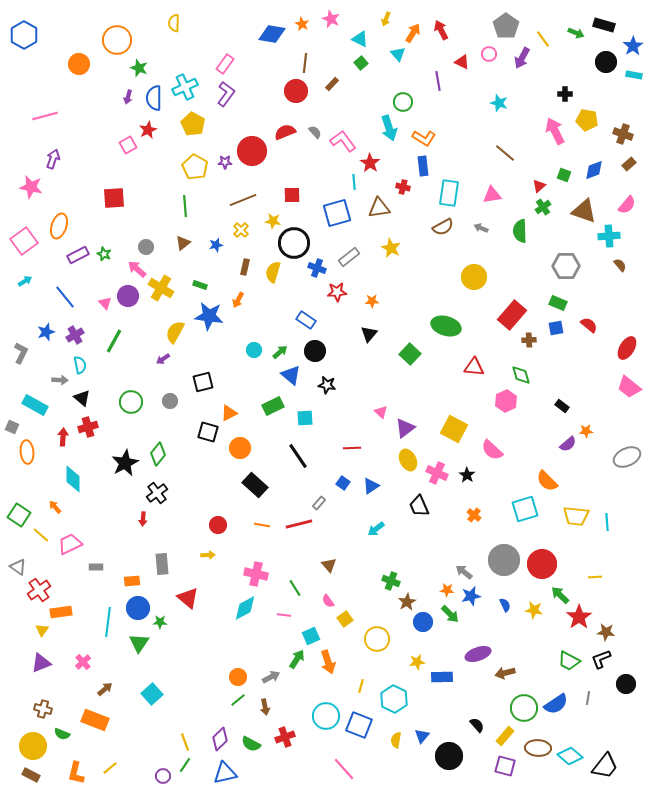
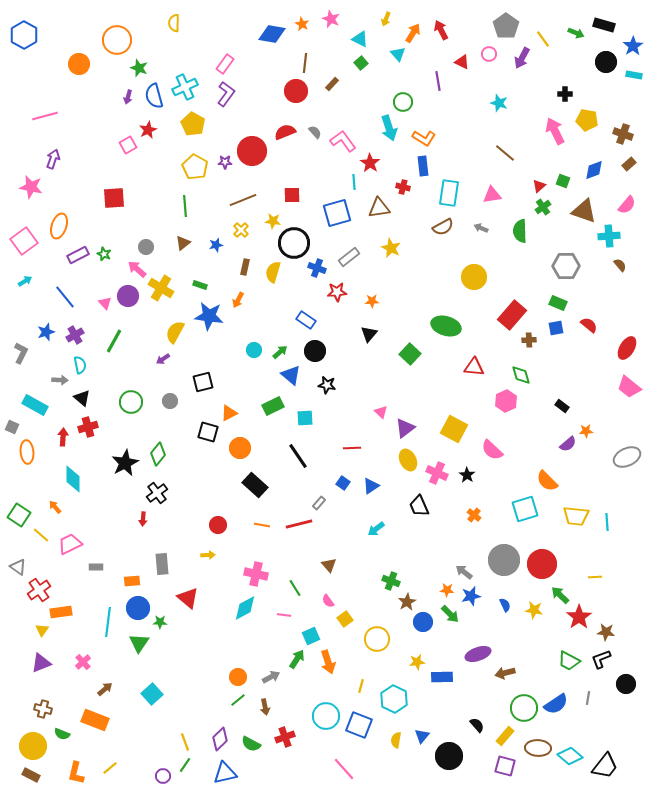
blue semicircle at (154, 98): moved 2 px up; rotated 15 degrees counterclockwise
green square at (564, 175): moved 1 px left, 6 px down
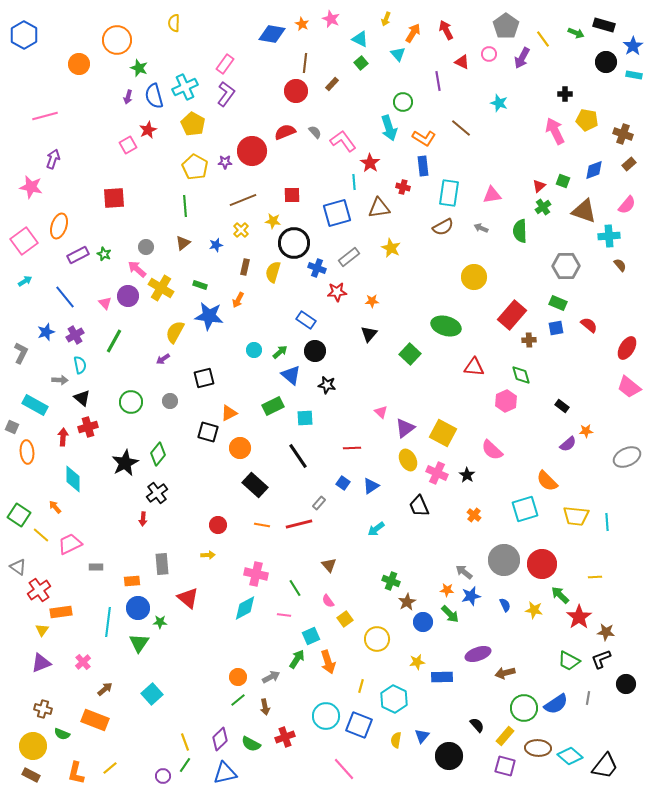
red arrow at (441, 30): moved 5 px right
brown line at (505, 153): moved 44 px left, 25 px up
black square at (203, 382): moved 1 px right, 4 px up
yellow square at (454, 429): moved 11 px left, 4 px down
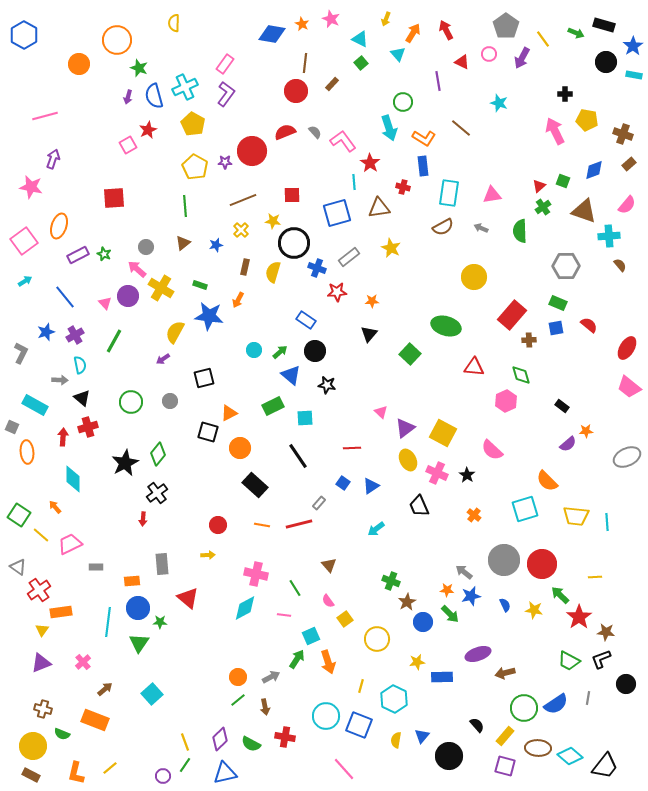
red cross at (285, 737): rotated 30 degrees clockwise
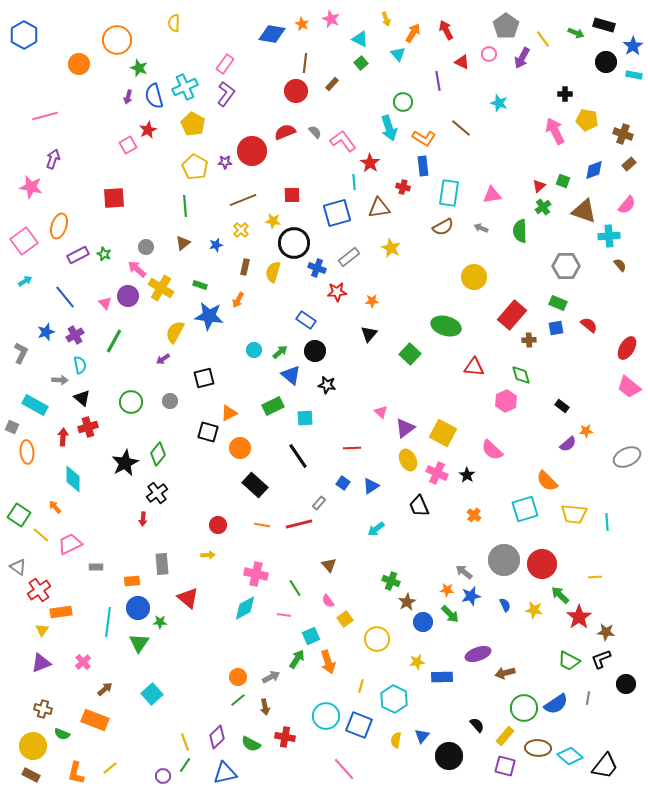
yellow arrow at (386, 19): rotated 40 degrees counterclockwise
yellow trapezoid at (576, 516): moved 2 px left, 2 px up
purple diamond at (220, 739): moved 3 px left, 2 px up
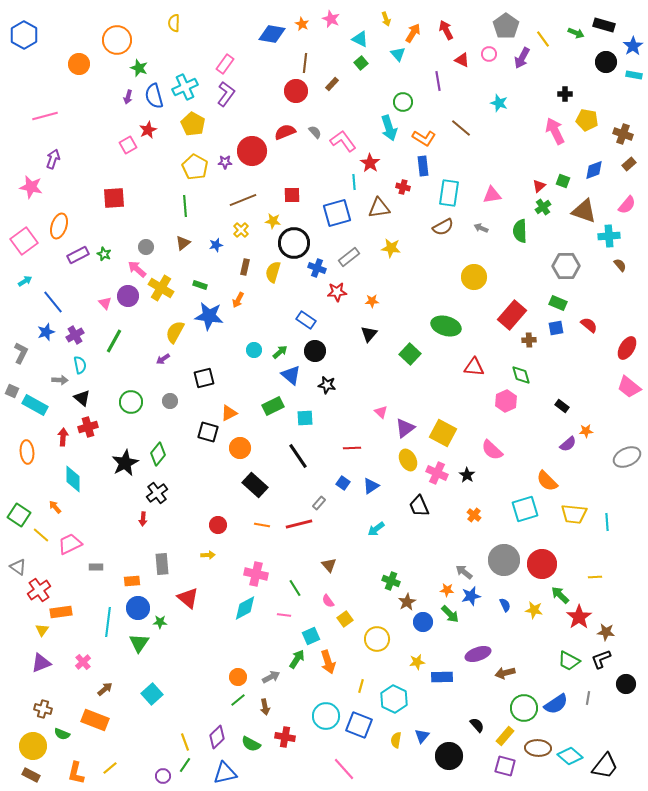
red triangle at (462, 62): moved 2 px up
yellow star at (391, 248): rotated 18 degrees counterclockwise
blue line at (65, 297): moved 12 px left, 5 px down
gray square at (12, 427): moved 36 px up
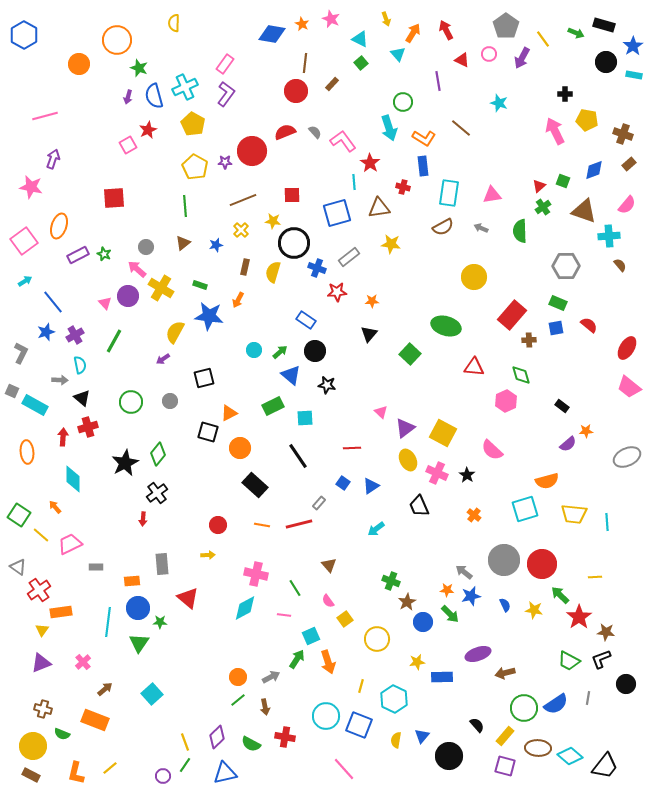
yellow star at (391, 248): moved 4 px up
orange semicircle at (547, 481): rotated 60 degrees counterclockwise
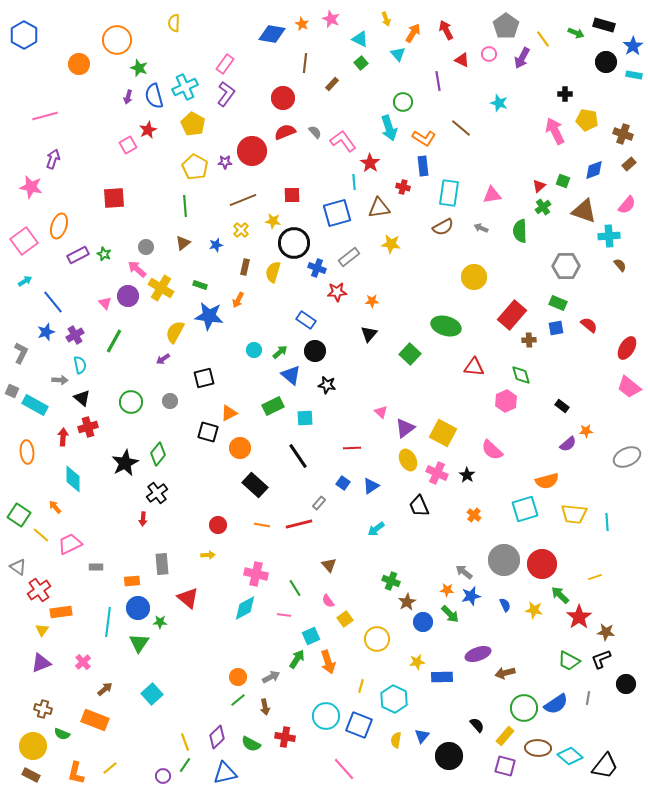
red circle at (296, 91): moved 13 px left, 7 px down
yellow line at (595, 577): rotated 16 degrees counterclockwise
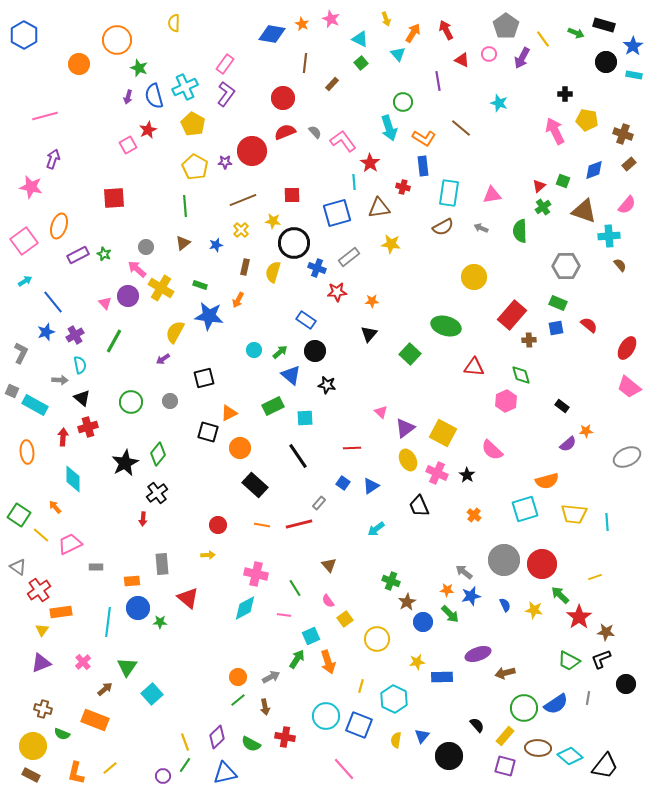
green triangle at (139, 643): moved 12 px left, 24 px down
